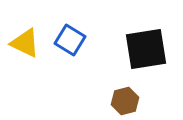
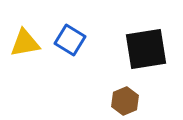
yellow triangle: rotated 36 degrees counterclockwise
brown hexagon: rotated 8 degrees counterclockwise
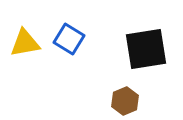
blue square: moved 1 px left, 1 px up
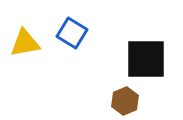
blue square: moved 3 px right, 6 px up
black square: moved 10 px down; rotated 9 degrees clockwise
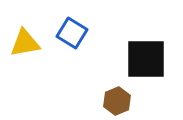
brown hexagon: moved 8 px left
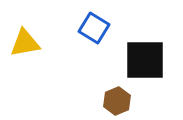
blue square: moved 22 px right, 5 px up
black square: moved 1 px left, 1 px down
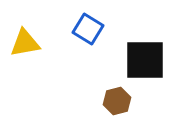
blue square: moved 6 px left, 1 px down
brown hexagon: rotated 8 degrees clockwise
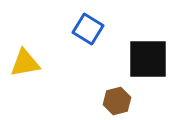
yellow triangle: moved 20 px down
black square: moved 3 px right, 1 px up
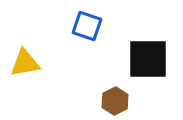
blue square: moved 1 px left, 3 px up; rotated 12 degrees counterclockwise
brown hexagon: moved 2 px left; rotated 12 degrees counterclockwise
